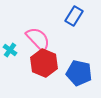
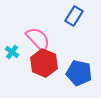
cyan cross: moved 2 px right, 2 px down
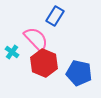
blue rectangle: moved 19 px left
pink semicircle: moved 2 px left
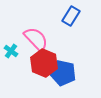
blue rectangle: moved 16 px right
cyan cross: moved 1 px left, 1 px up
blue pentagon: moved 16 px left
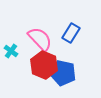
blue rectangle: moved 17 px down
pink semicircle: moved 4 px right
red hexagon: moved 2 px down
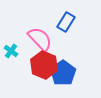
blue rectangle: moved 5 px left, 11 px up
blue pentagon: rotated 25 degrees clockwise
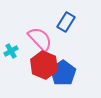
cyan cross: rotated 24 degrees clockwise
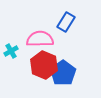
pink semicircle: rotated 48 degrees counterclockwise
